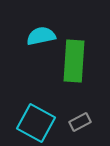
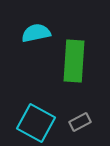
cyan semicircle: moved 5 px left, 3 px up
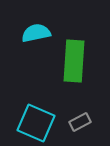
cyan square: rotated 6 degrees counterclockwise
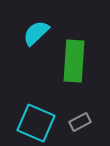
cyan semicircle: rotated 32 degrees counterclockwise
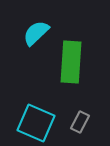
green rectangle: moved 3 px left, 1 px down
gray rectangle: rotated 35 degrees counterclockwise
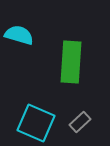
cyan semicircle: moved 17 px left, 2 px down; rotated 60 degrees clockwise
gray rectangle: rotated 20 degrees clockwise
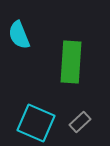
cyan semicircle: rotated 128 degrees counterclockwise
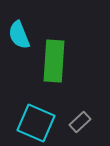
green rectangle: moved 17 px left, 1 px up
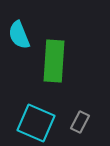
gray rectangle: rotated 20 degrees counterclockwise
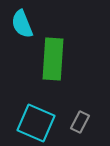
cyan semicircle: moved 3 px right, 11 px up
green rectangle: moved 1 px left, 2 px up
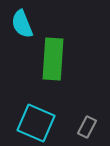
gray rectangle: moved 7 px right, 5 px down
